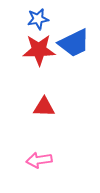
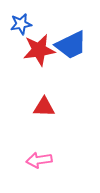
blue star: moved 17 px left, 5 px down
blue trapezoid: moved 3 px left, 2 px down
red star: rotated 8 degrees counterclockwise
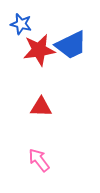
blue star: rotated 25 degrees clockwise
red triangle: moved 3 px left
pink arrow: rotated 60 degrees clockwise
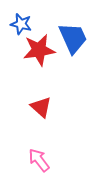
blue trapezoid: moved 2 px right, 7 px up; rotated 88 degrees counterclockwise
red triangle: rotated 40 degrees clockwise
